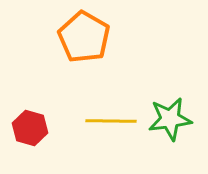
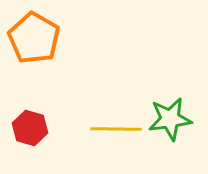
orange pentagon: moved 50 px left, 1 px down
yellow line: moved 5 px right, 8 px down
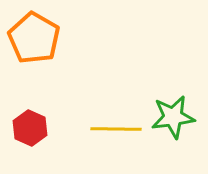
green star: moved 3 px right, 2 px up
red hexagon: rotated 8 degrees clockwise
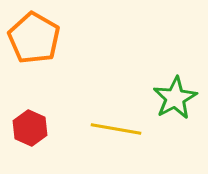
green star: moved 2 px right, 19 px up; rotated 21 degrees counterclockwise
yellow line: rotated 9 degrees clockwise
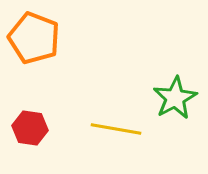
orange pentagon: rotated 9 degrees counterclockwise
red hexagon: rotated 16 degrees counterclockwise
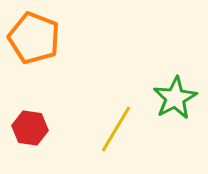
yellow line: rotated 69 degrees counterclockwise
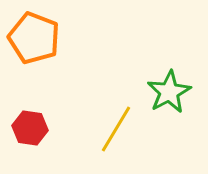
green star: moved 6 px left, 6 px up
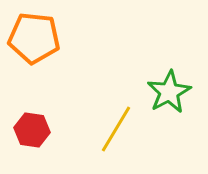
orange pentagon: rotated 15 degrees counterclockwise
red hexagon: moved 2 px right, 2 px down
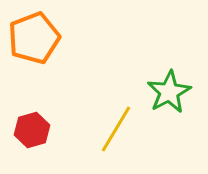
orange pentagon: rotated 27 degrees counterclockwise
red hexagon: rotated 24 degrees counterclockwise
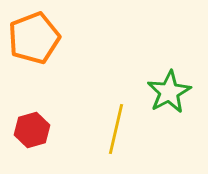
yellow line: rotated 18 degrees counterclockwise
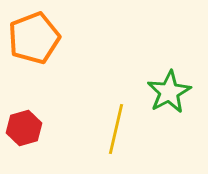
red hexagon: moved 8 px left, 2 px up
